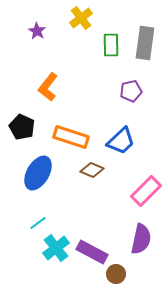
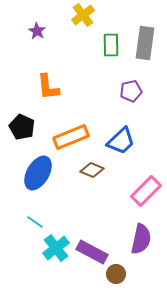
yellow cross: moved 2 px right, 3 px up
orange L-shape: rotated 44 degrees counterclockwise
orange rectangle: rotated 40 degrees counterclockwise
cyan line: moved 3 px left, 1 px up; rotated 72 degrees clockwise
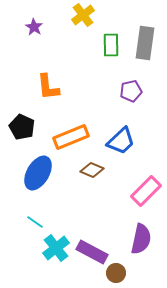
purple star: moved 3 px left, 4 px up
brown circle: moved 1 px up
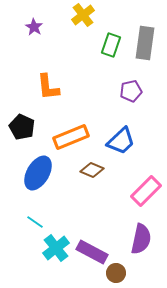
green rectangle: rotated 20 degrees clockwise
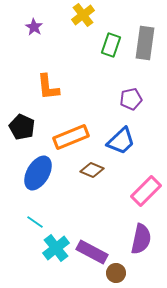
purple pentagon: moved 8 px down
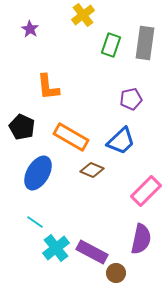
purple star: moved 4 px left, 2 px down
orange rectangle: rotated 52 degrees clockwise
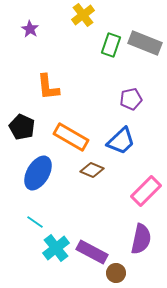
gray rectangle: rotated 76 degrees counterclockwise
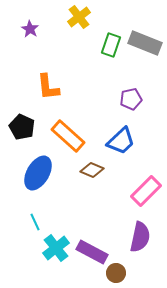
yellow cross: moved 4 px left, 2 px down
orange rectangle: moved 3 px left, 1 px up; rotated 12 degrees clockwise
cyan line: rotated 30 degrees clockwise
purple semicircle: moved 1 px left, 2 px up
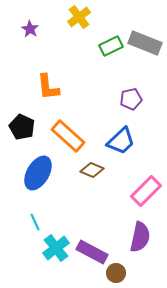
green rectangle: moved 1 px down; rotated 45 degrees clockwise
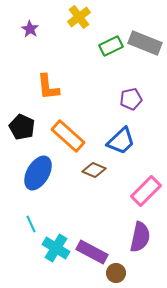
brown diamond: moved 2 px right
cyan line: moved 4 px left, 2 px down
cyan cross: rotated 20 degrees counterclockwise
